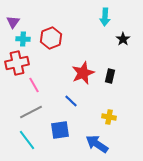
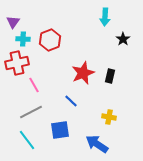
red hexagon: moved 1 px left, 2 px down
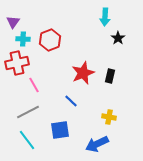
black star: moved 5 px left, 1 px up
gray line: moved 3 px left
blue arrow: rotated 60 degrees counterclockwise
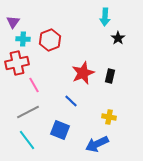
blue square: rotated 30 degrees clockwise
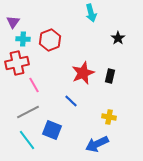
cyan arrow: moved 14 px left, 4 px up; rotated 18 degrees counterclockwise
blue square: moved 8 px left
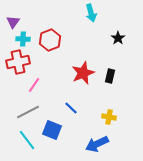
red cross: moved 1 px right, 1 px up
pink line: rotated 63 degrees clockwise
blue line: moved 7 px down
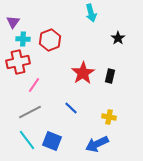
red star: rotated 10 degrees counterclockwise
gray line: moved 2 px right
blue square: moved 11 px down
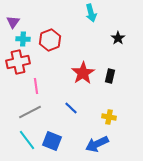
pink line: moved 2 px right, 1 px down; rotated 42 degrees counterclockwise
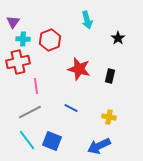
cyan arrow: moved 4 px left, 7 px down
red star: moved 4 px left, 4 px up; rotated 25 degrees counterclockwise
blue line: rotated 16 degrees counterclockwise
blue arrow: moved 2 px right, 2 px down
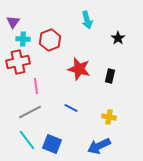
blue square: moved 3 px down
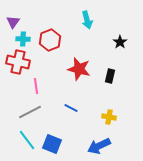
black star: moved 2 px right, 4 px down
red cross: rotated 25 degrees clockwise
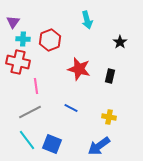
blue arrow: rotated 10 degrees counterclockwise
